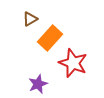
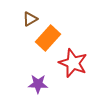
orange rectangle: moved 2 px left
purple star: rotated 24 degrees clockwise
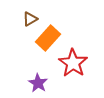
red star: rotated 12 degrees clockwise
purple star: moved 1 px up; rotated 30 degrees clockwise
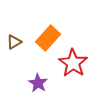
brown triangle: moved 16 px left, 23 px down
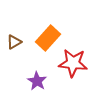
red star: rotated 28 degrees counterclockwise
purple star: moved 1 px left, 2 px up
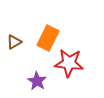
orange rectangle: rotated 15 degrees counterclockwise
red star: moved 4 px left
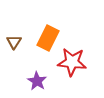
brown triangle: rotated 28 degrees counterclockwise
red star: moved 3 px right, 1 px up
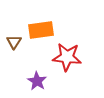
orange rectangle: moved 7 px left, 8 px up; rotated 55 degrees clockwise
red star: moved 5 px left, 5 px up
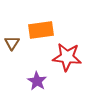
brown triangle: moved 2 px left, 1 px down
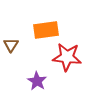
orange rectangle: moved 5 px right
brown triangle: moved 1 px left, 2 px down
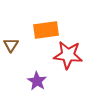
red star: moved 1 px right, 2 px up
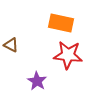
orange rectangle: moved 15 px right, 7 px up; rotated 20 degrees clockwise
brown triangle: rotated 35 degrees counterclockwise
